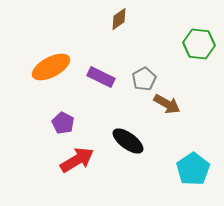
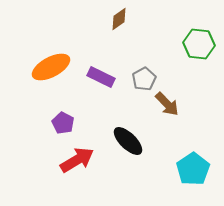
brown arrow: rotated 16 degrees clockwise
black ellipse: rotated 8 degrees clockwise
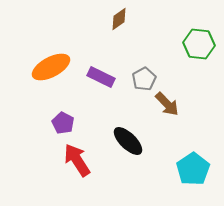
red arrow: rotated 92 degrees counterclockwise
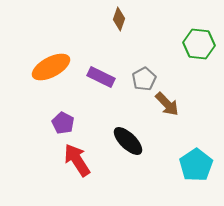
brown diamond: rotated 35 degrees counterclockwise
cyan pentagon: moved 3 px right, 4 px up
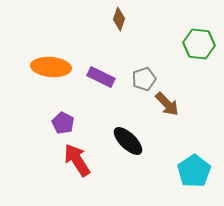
orange ellipse: rotated 33 degrees clockwise
gray pentagon: rotated 10 degrees clockwise
cyan pentagon: moved 2 px left, 6 px down
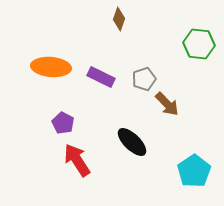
black ellipse: moved 4 px right, 1 px down
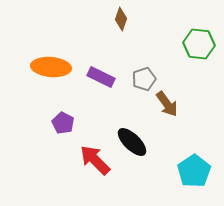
brown diamond: moved 2 px right
brown arrow: rotated 8 degrees clockwise
red arrow: moved 18 px right; rotated 12 degrees counterclockwise
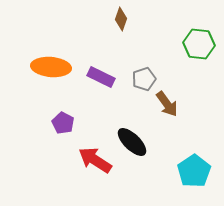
red arrow: rotated 12 degrees counterclockwise
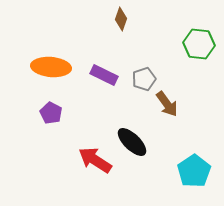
purple rectangle: moved 3 px right, 2 px up
purple pentagon: moved 12 px left, 10 px up
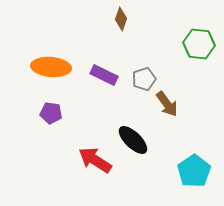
purple pentagon: rotated 20 degrees counterclockwise
black ellipse: moved 1 px right, 2 px up
